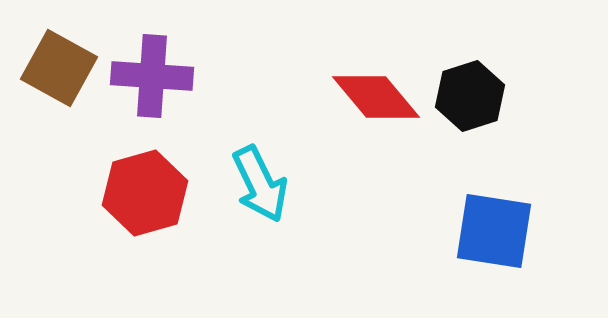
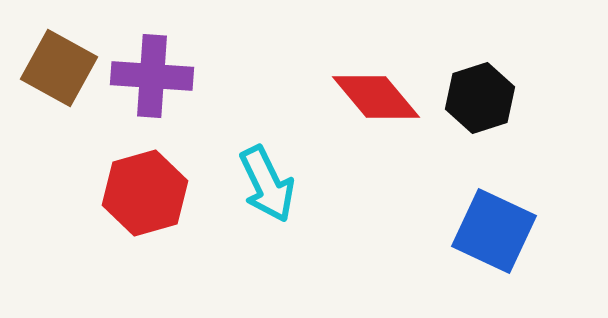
black hexagon: moved 10 px right, 2 px down
cyan arrow: moved 7 px right
blue square: rotated 16 degrees clockwise
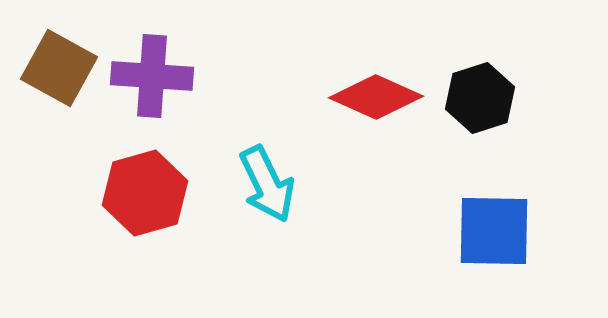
red diamond: rotated 26 degrees counterclockwise
blue square: rotated 24 degrees counterclockwise
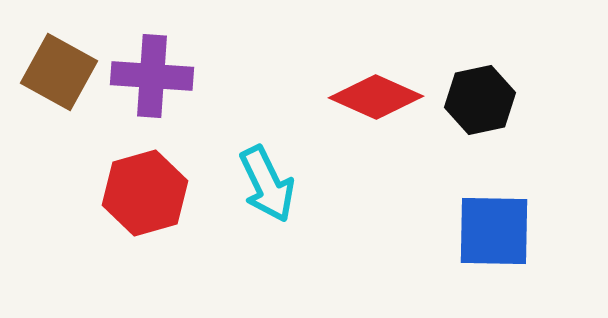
brown square: moved 4 px down
black hexagon: moved 2 px down; rotated 6 degrees clockwise
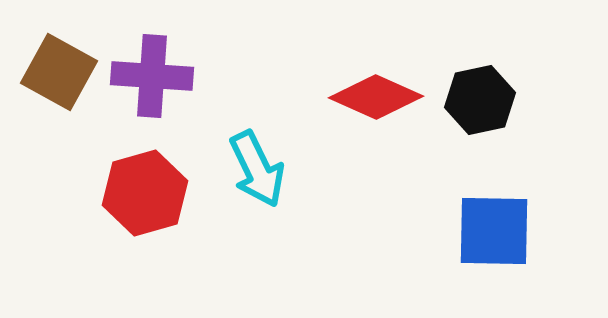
cyan arrow: moved 10 px left, 15 px up
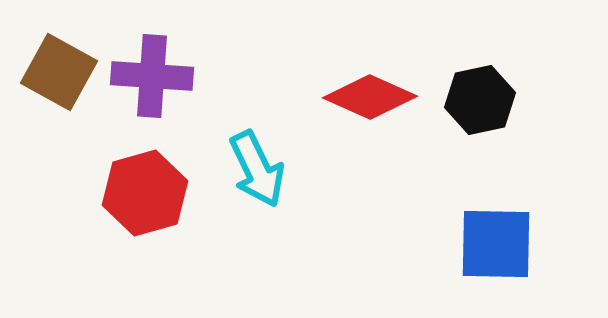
red diamond: moved 6 px left
blue square: moved 2 px right, 13 px down
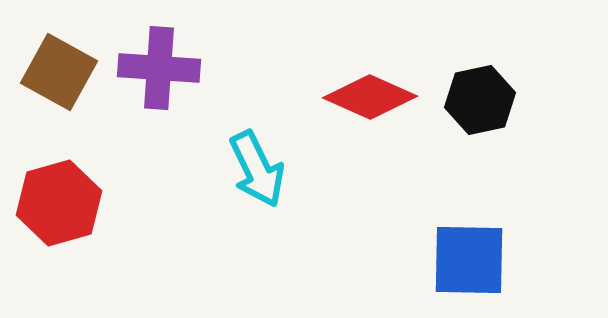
purple cross: moved 7 px right, 8 px up
red hexagon: moved 86 px left, 10 px down
blue square: moved 27 px left, 16 px down
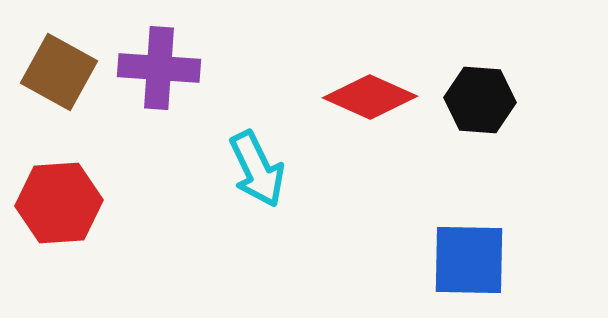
black hexagon: rotated 16 degrees clockwise
red hexagon: rotated 12 degrees clockwise
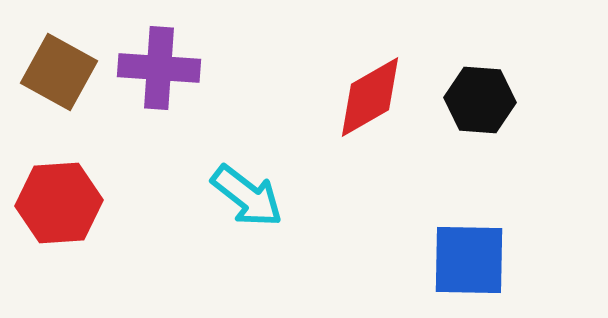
red diamond: rotated 54 degrees counterclockwise
cyan arrow: moved 10 px left, 27 px down; rotated 26 degrees counterclockwise
